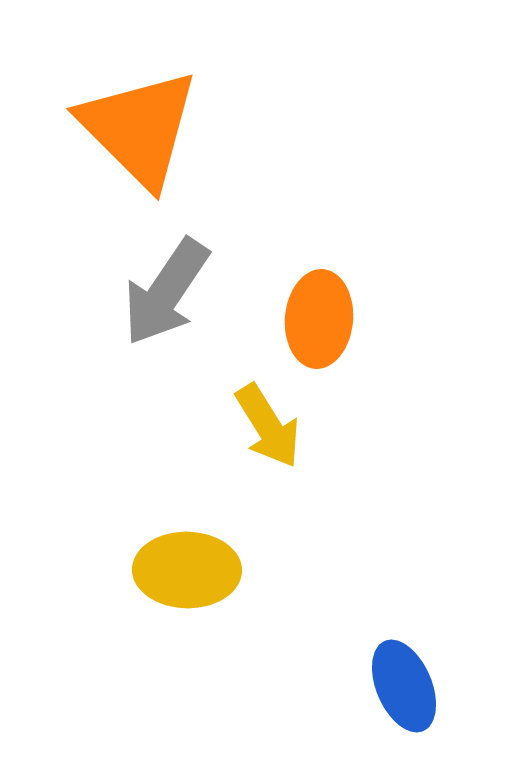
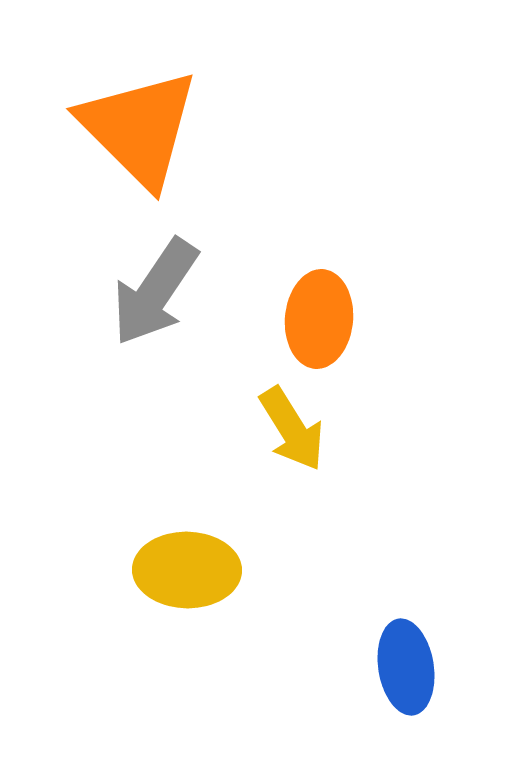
gray arrow: moved 11 px left
yellow arrow: moved 24 px right, 3 px down
blue ellipse: moved 2 px right, 19 px up; rotated 14 degrees clockwise
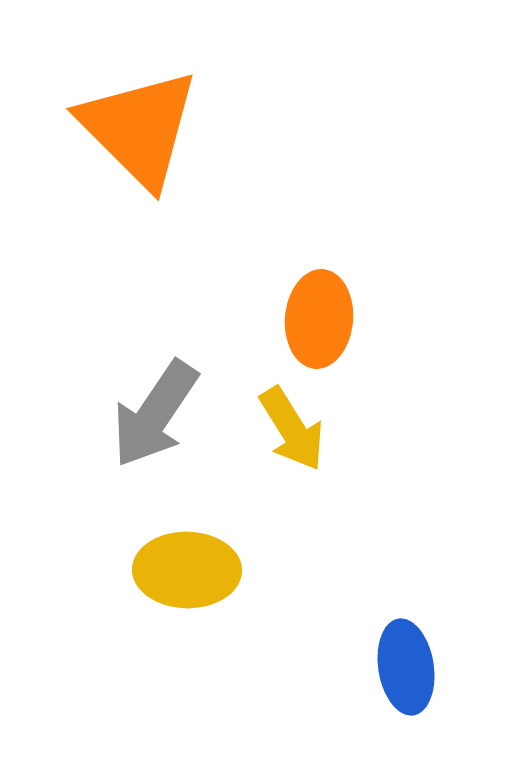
gray arrow: moved 122 px down
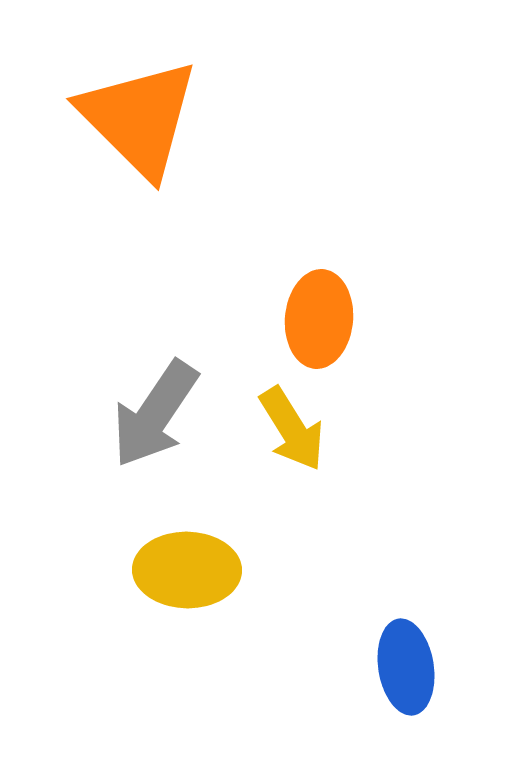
orange triangle: moved 10 px up
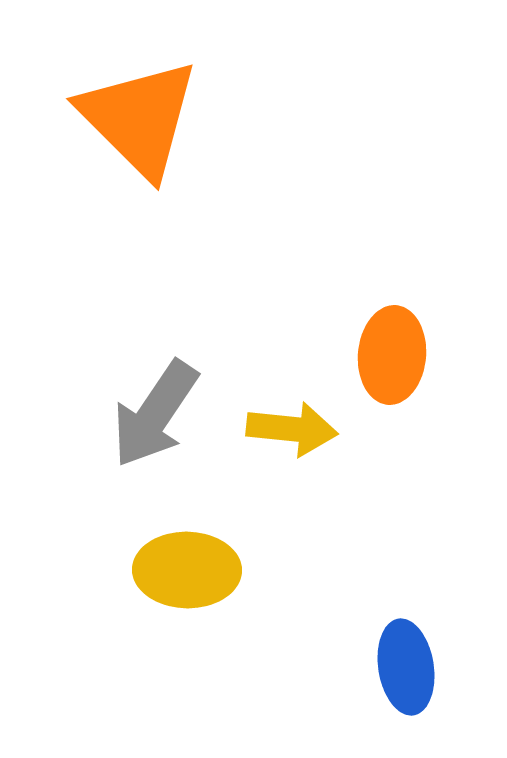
orange ellipse: moved 73 px right, 36 px down
yellow arrow: rotated 52 degrees counterclockwise
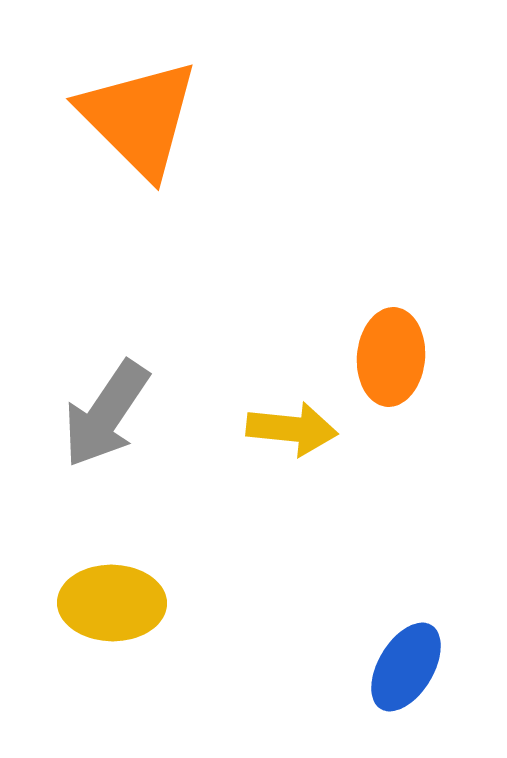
orange ellipse: moved 1 px left, 2 px down
gray arrow: moved 49 px left
yellow ellipse: moved 75 px left, 33 px down
blue ellipse: rotated 40 degrees clockwise
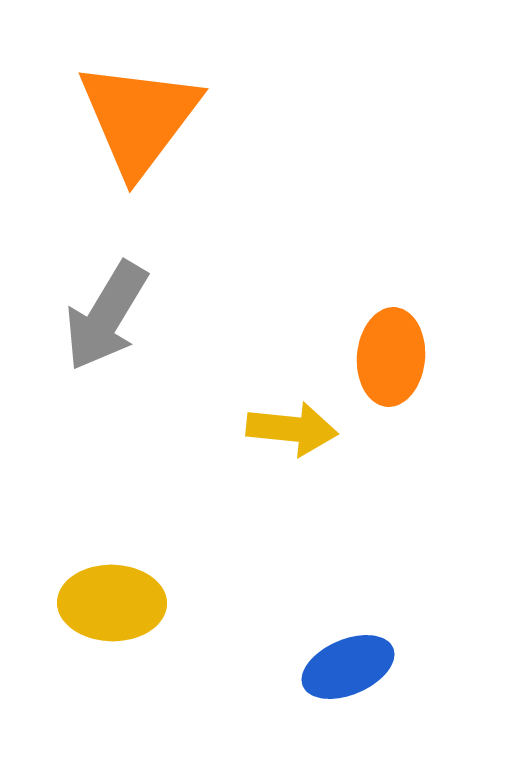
orange triangle: rotated 22 degrees clockwise
gray arrow: moved 98 px up; rotated 3 degrees counterclockwise
blue ellipse: moved 58 px left; rotated 36 degrees clockwise
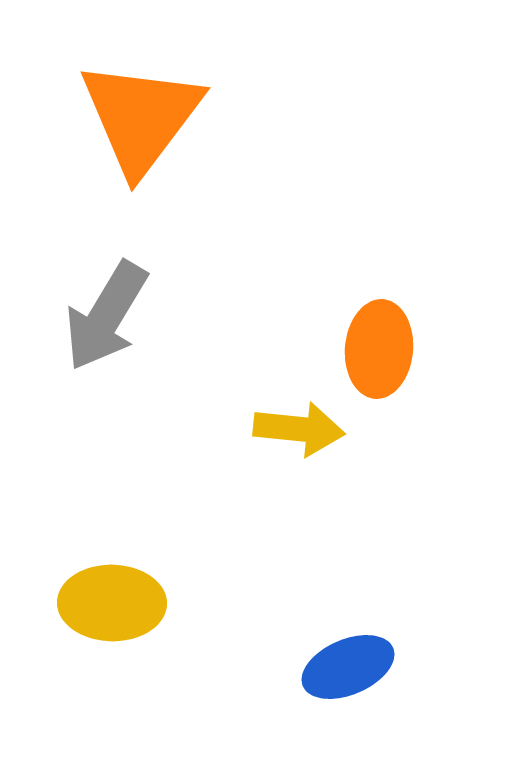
orange triangle: moved 2 px right, 1 px up
orange ellipse: moved 12 px left, 8 px up
yellow arrow: moved 7 px right
